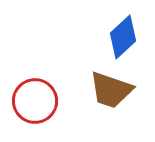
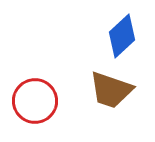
blue diamond: moved 1 px left, 1 px up
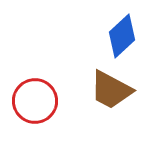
brown trapezoid: rotated 9 degrees clockwise
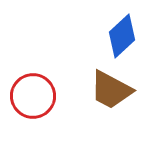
red circle: moved 2 px left, 5 px up
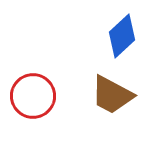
brown trapezoid: moved 1 px right, 5 px down
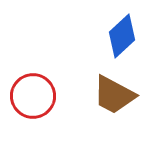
brown trapezoid: moved 2 px right
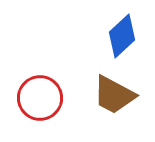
red circle: moved 7 px right, 2 px down
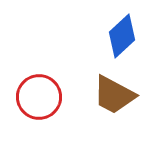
red circle: moved 1 px left, 1 px up
